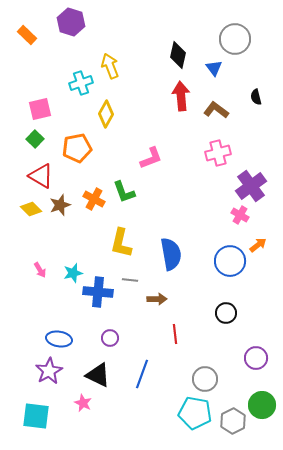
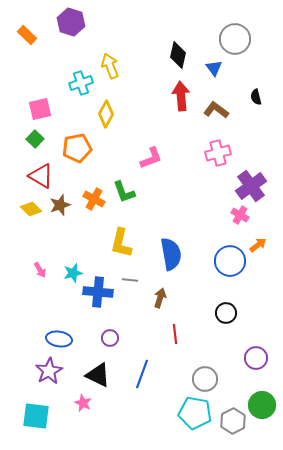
brown arrow at (157, 299): moved 3 px right, 1 px up; rotated 72 degrees counterclockwise
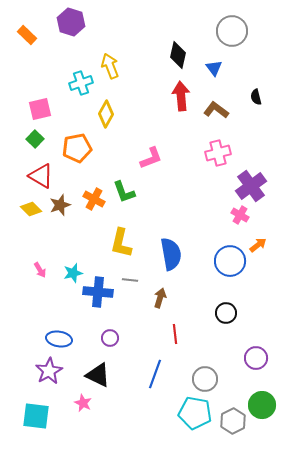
gray circle at (235, 39): moved 3 px left, 8 px up
blue line at (142, 374): moved 13 px right
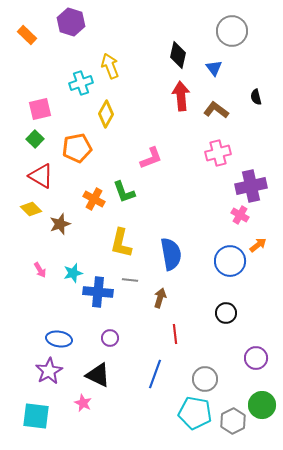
purple cross at (251, 186): rotated 24 degrees clockwise
brown star at (60, 205): moved 19 px down
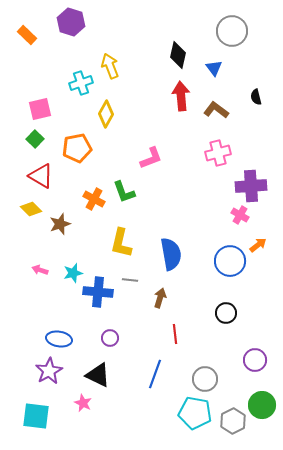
purple cross at (251, 186): rotated 8 degrees clockwise
pink arrow at (40, 270): rotated 140 degrees clockwise
purple circle at (256, 358): moved 1 px left, 2 px down
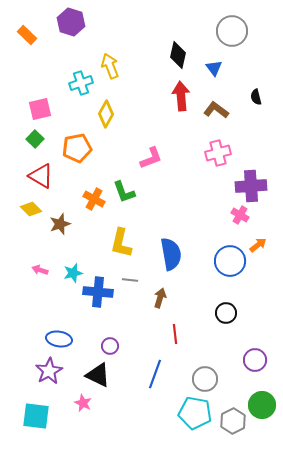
purple circle at (110, 338): moved 8 px down
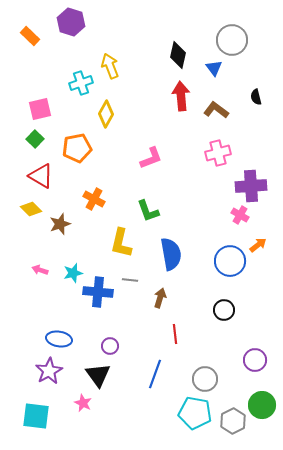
gray circle at (232, 31): moved 9 px down
orange rectangle at (27, 35): moved 3 px right, 1 px down
green L-shape at (124, 192): moved 24 px right, 19 px down
black circle at (226, 313): moved 2 px left, 3 px up
black triangle at (98, 375): rotated 28 degrees clockwise
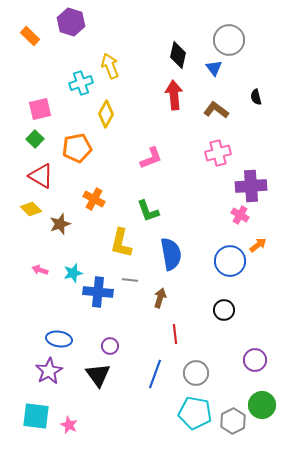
gray circle at (232, 40): moved 3 px left
red arrow at (181, 96): moved 7 px left, 1 px up
gray circle at (205, 379): moved 9 px left, 6 px up
pink star at (83, 403): moved 14 px left, 22 px down
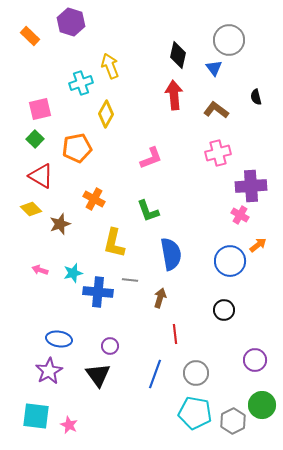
yellow L-shape at (121, 243): moved 7 px left
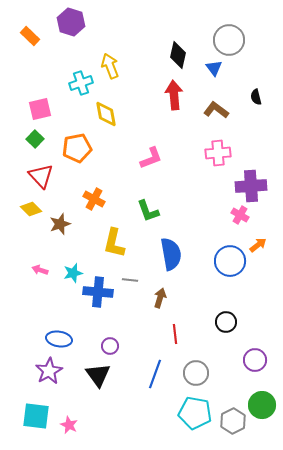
yellow diamond at (106, 114): rotated 40 degrees counterclockwise
pink cross at (218, 153): rotated 10 degrees clockwise
red triangle at (41, 176): rotated 16 degrees clockwise
black circle at (224, 310): moved 2 px right, 12 px down
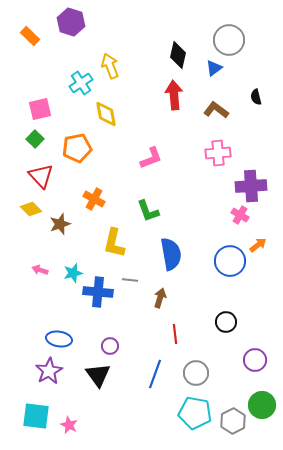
blue triangle at (214, 68): rotated 30 degrees clockwise
cyan cross at (81, 83): rotated 15 degrees counterclockwise
